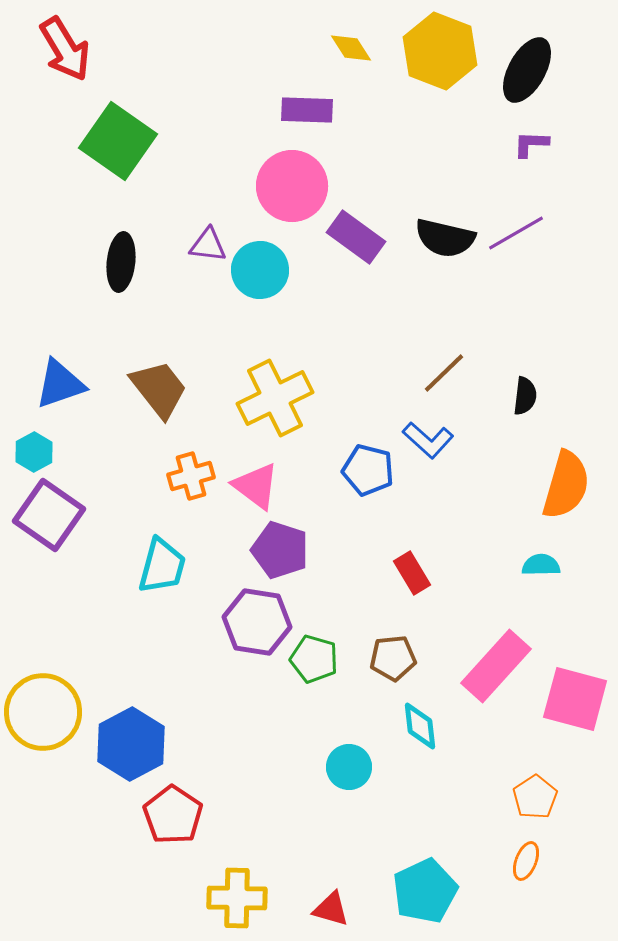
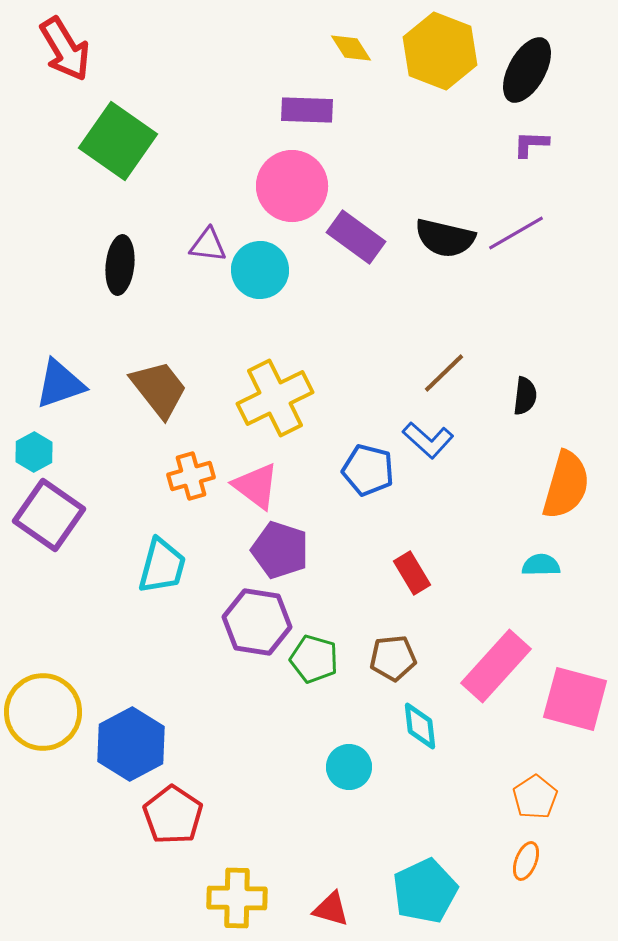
black ellipse at (121, 262): moved 1 px left, 3 px down
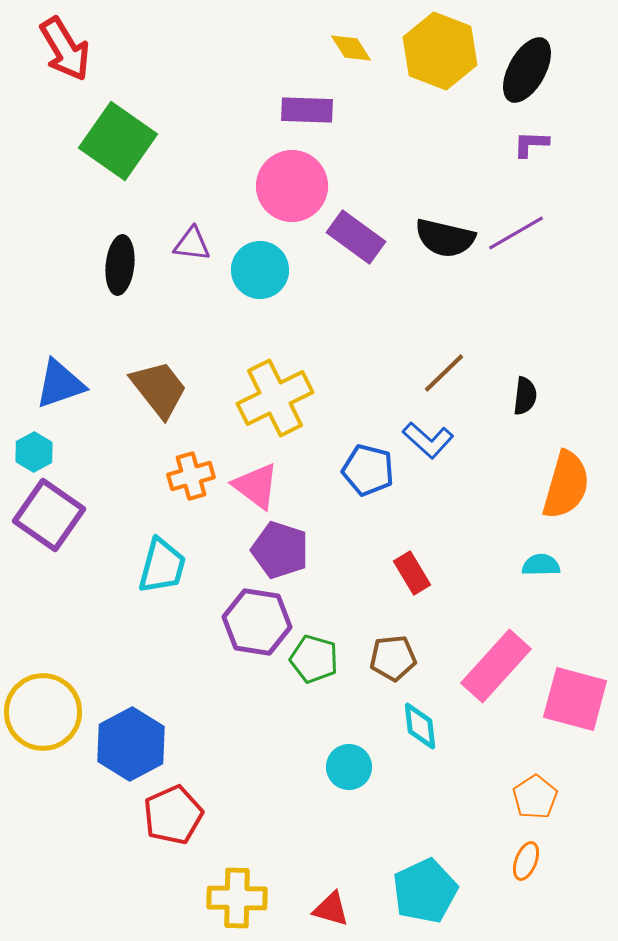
purple triangle at (208, 245): moved 16 px left, 1 px up
red pentagon at (173, 815): rotated 14 degrees clockwise
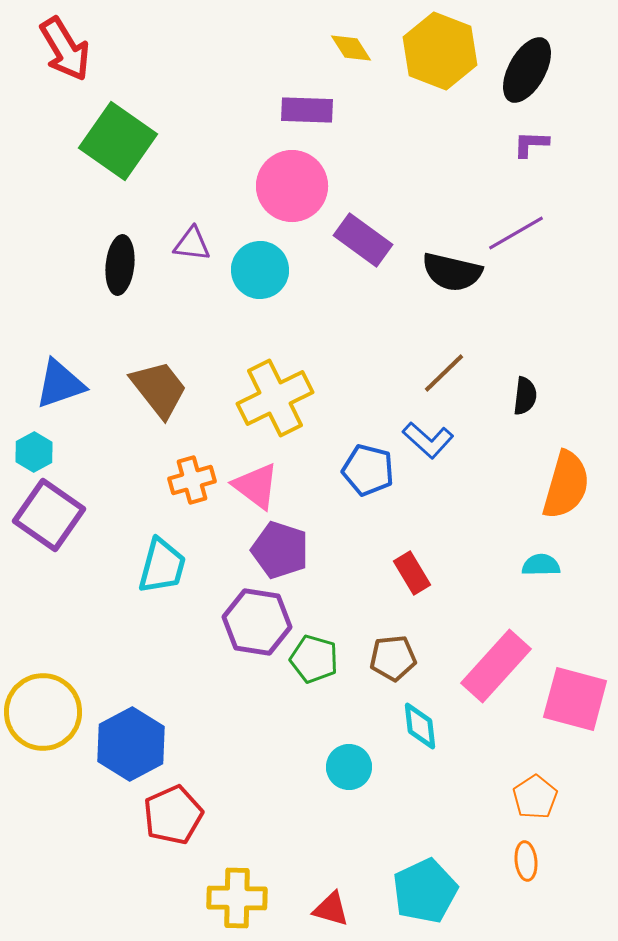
purple rectangle at (356, 237): moved 7 px right, 3 px down
black semicircle at (445, 238): moved 7 px right, 34 px down
orange cross at (191, 476): moved 1 px right, 4 px down
orange ellipse at (526, 861): rotated 27 degrees counterclockwise
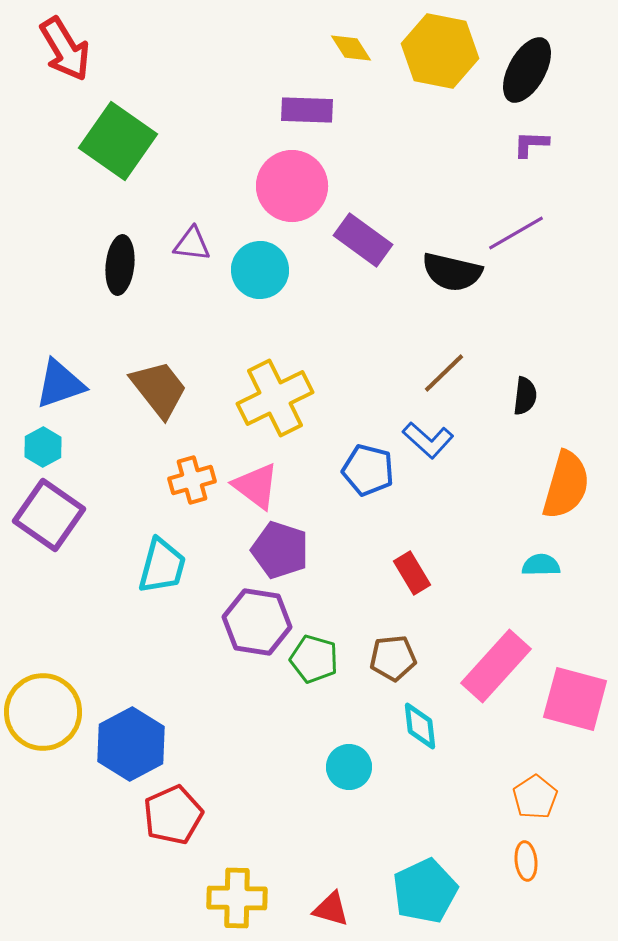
yellow hexagon at (440, 51): rotated 10 degrees counterclockwise
cyan hexagon at (34, 452): moved 9 px right, 5 px up
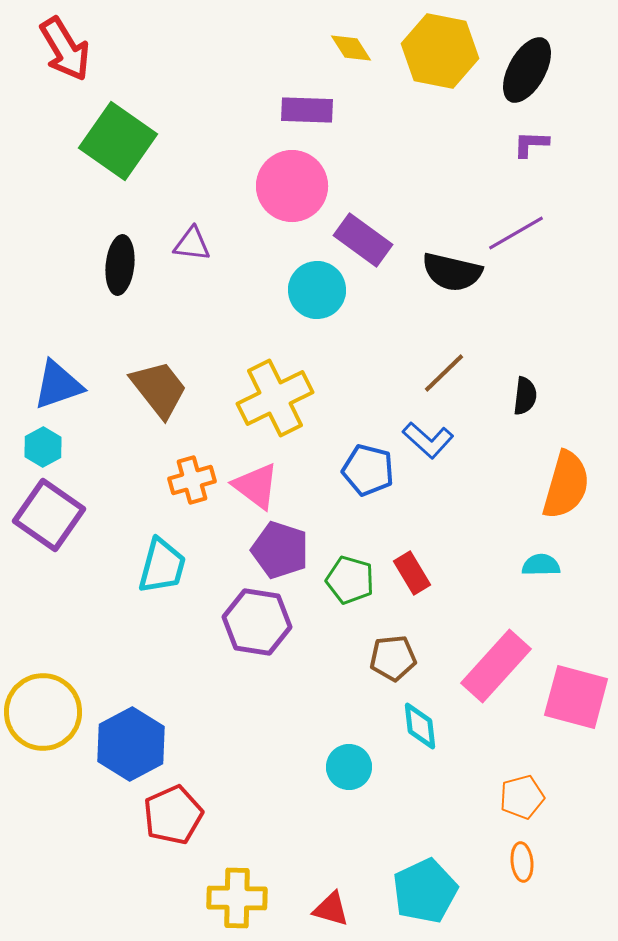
cyan circle at (260, 270): moved 57 px right, 20 px down
blue triangle at (60, 384): moved 2 px left, 1 px down
green pentagon at (314, 659): moved 36 px right, 79 px up
pink square at (575, 699): moved 1 px right, 2 px up
orange pentagon at (535, 797): moved 13 px left; rotated 18 degrees clockwise
orange ellipse at (526, 861): moved 4 px left, 1 px down
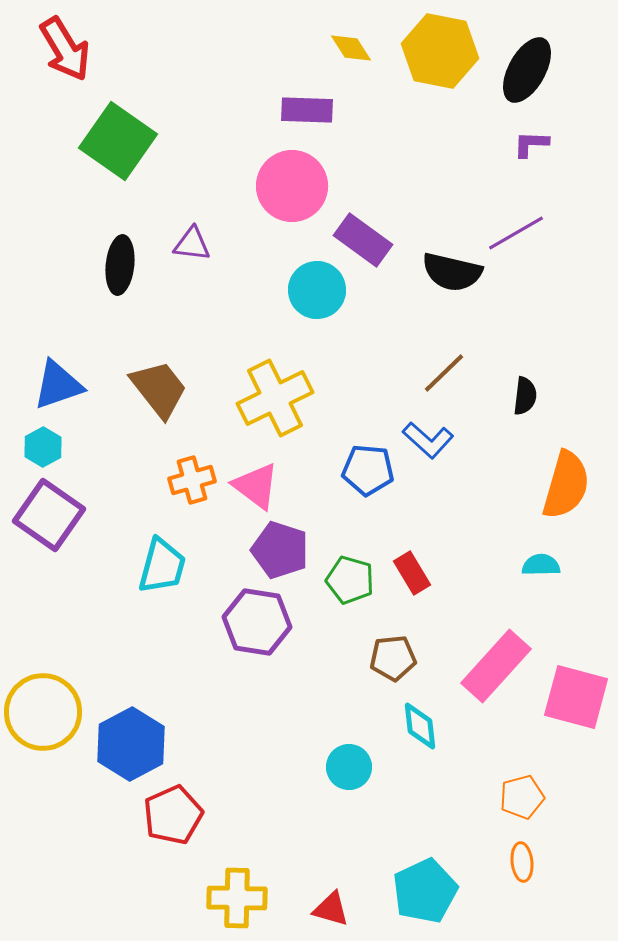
blue pentagon at (368, 470): rotated 9 degrees counterclockwise
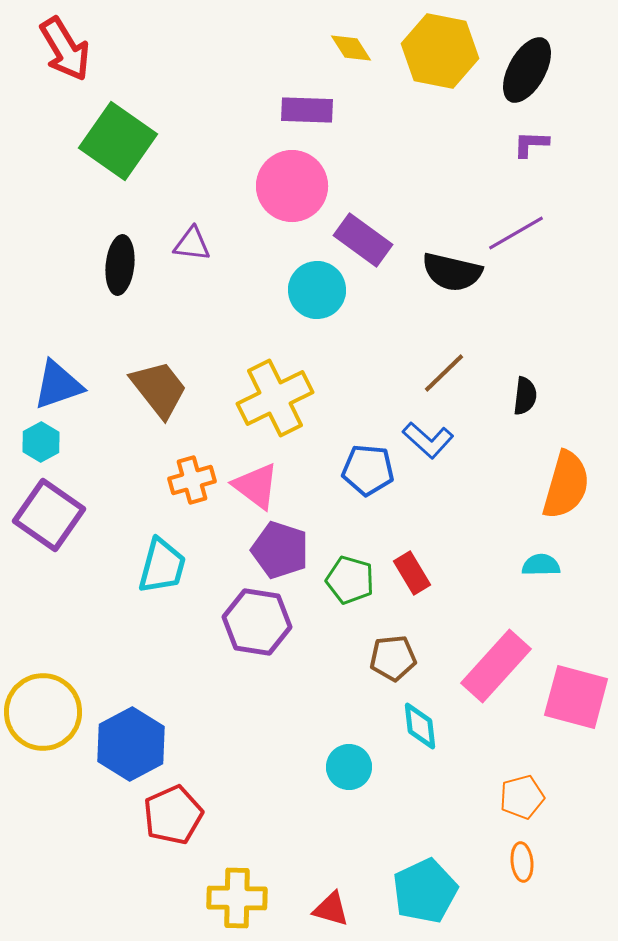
cyan hexagon at (43, 447): moved 2 px left, 5 px up
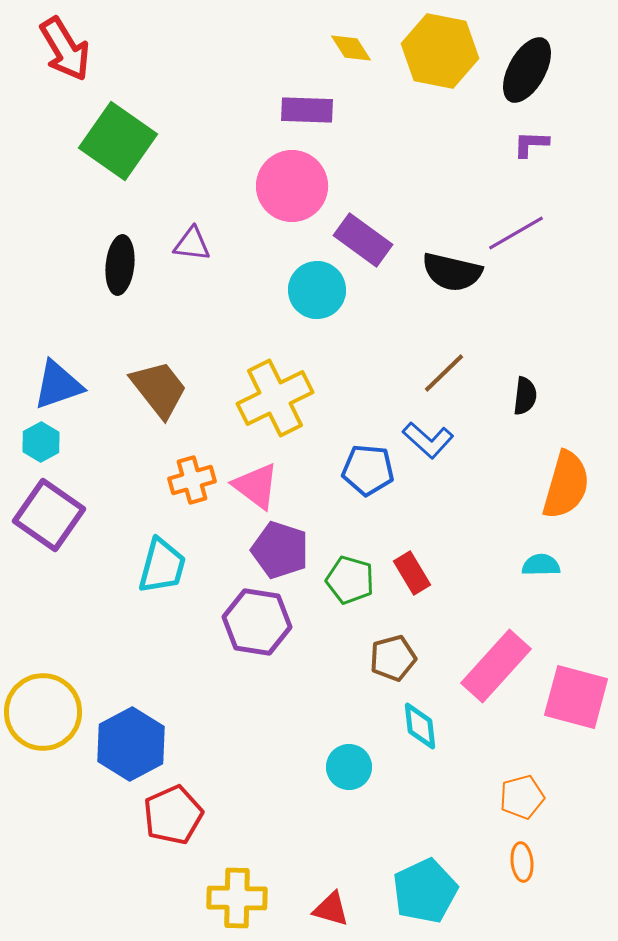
brown pentagon at (393, 658): rotated 9 degrees counterclockwise
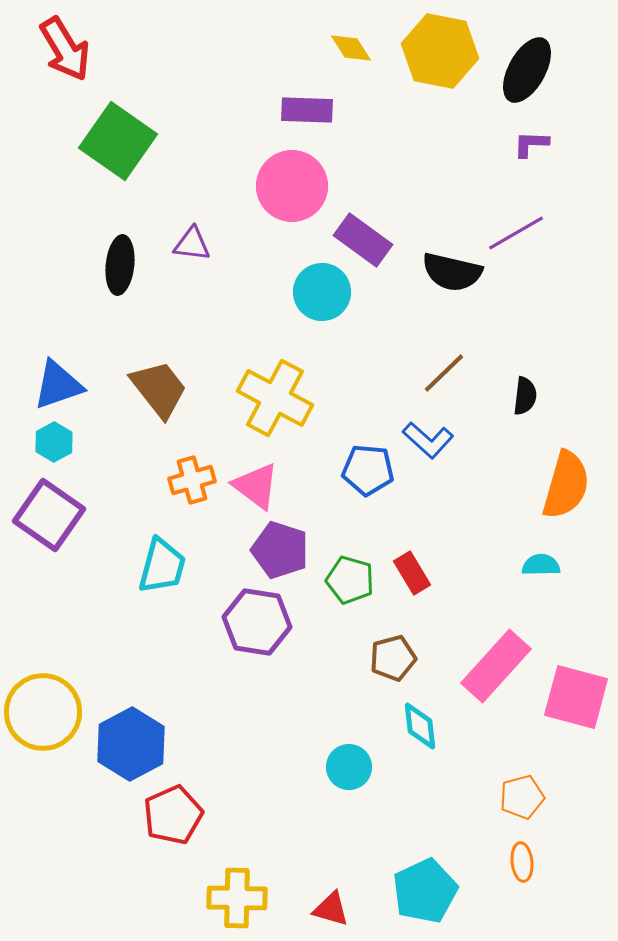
cyan circle at (317, 290): moved 5 px right, 2 px down
yellow cross at (275, 398): rotated 36 degrees counterclockwise
cyan hexagon at (41, 442): moved 13 px right
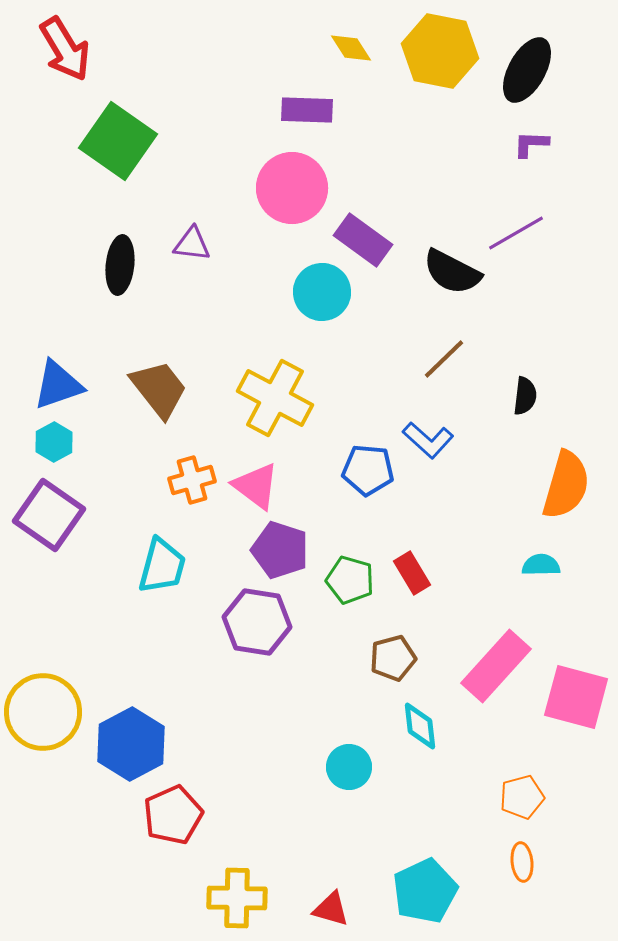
pink circle at (292, 186): moved 2 px down
black semicircle at (452, 272): rotated 14 degrees clockwise
brown line at (444, 373): moved 14 px up
